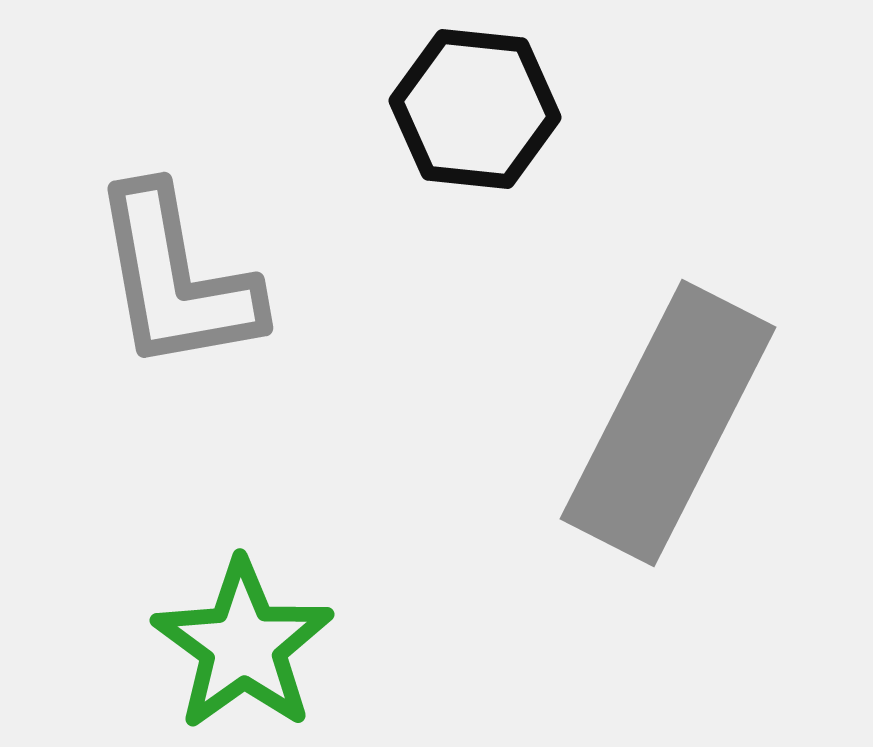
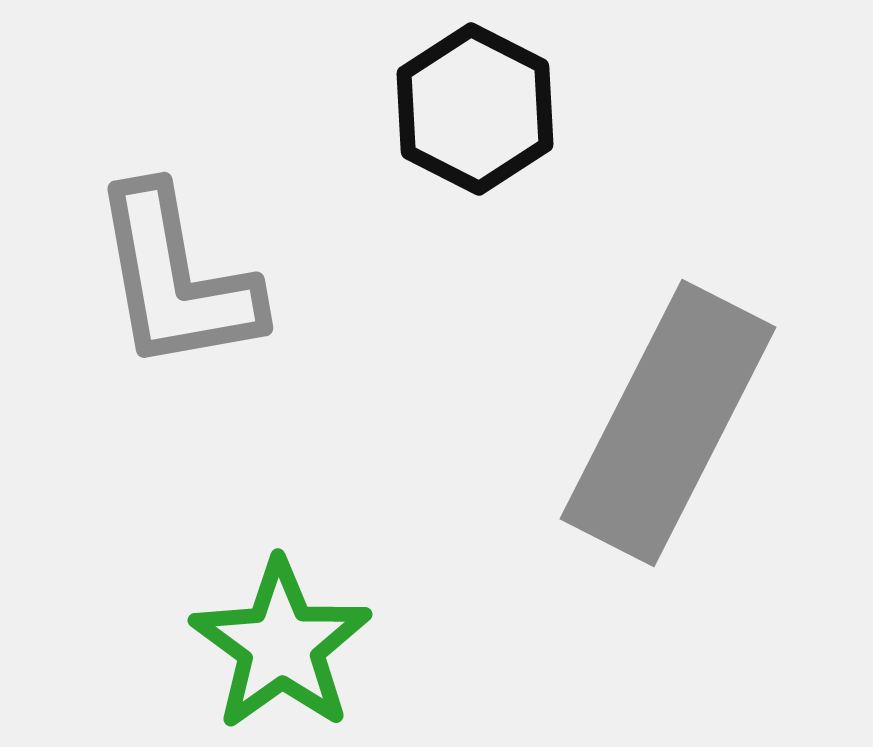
black hexagon: rotated 21 degrees clockwise
green star: moved 38 px right
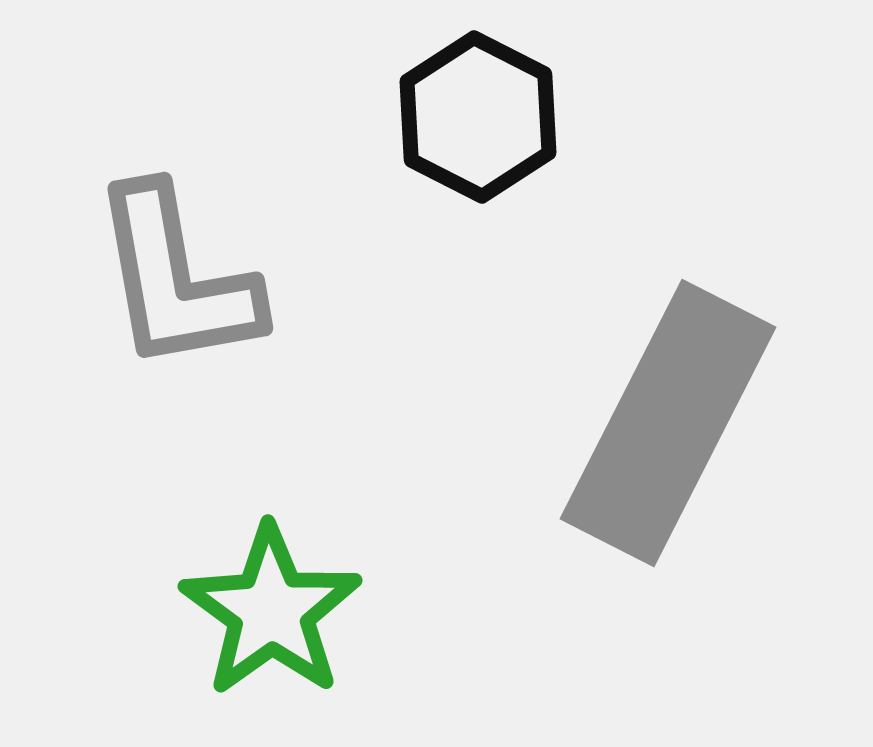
black hexagon: moved 3 px right, 8 px down
green star: moved 10 px left, 34 px up
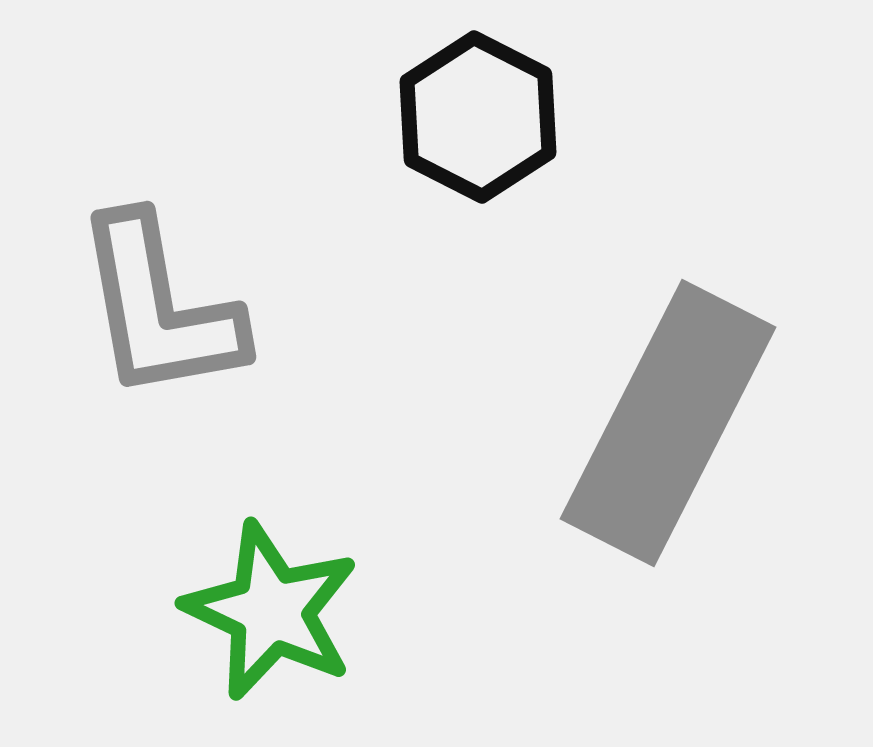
gray L-shape: moved 17 px left, 29 px down
green star: rotated 11 degrees counterclockwise
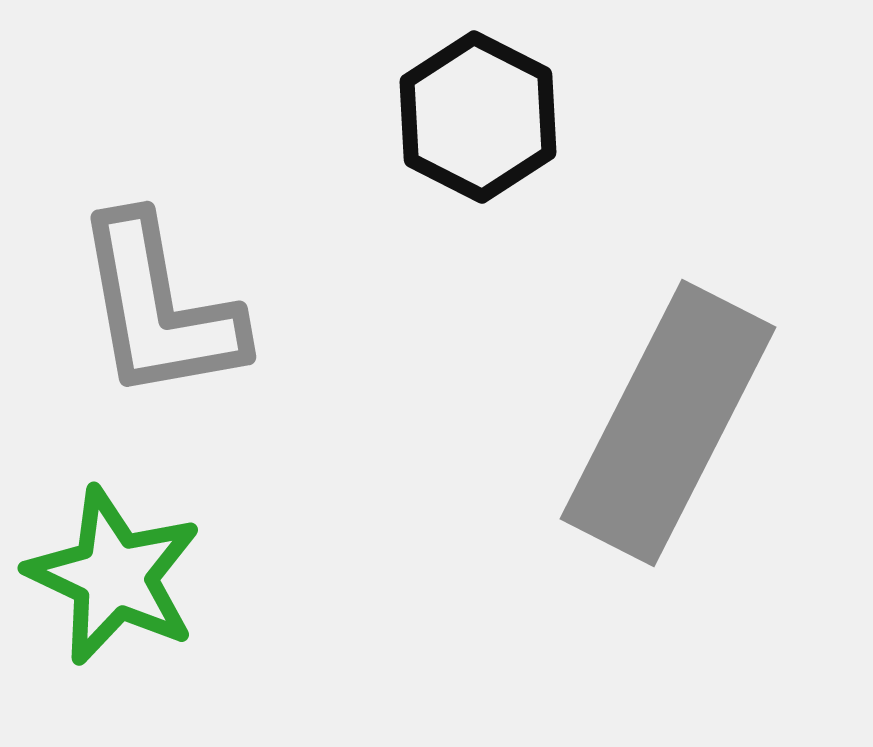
green star: moved 157 px left, 35 px up
